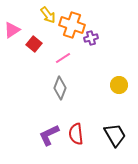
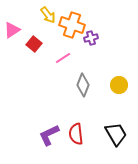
gray diamond: moved 23 px right, 3 px up
black trapezoid: moved 1 px right, 1 px up
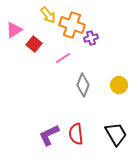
pink triangle: moved 2 px right
